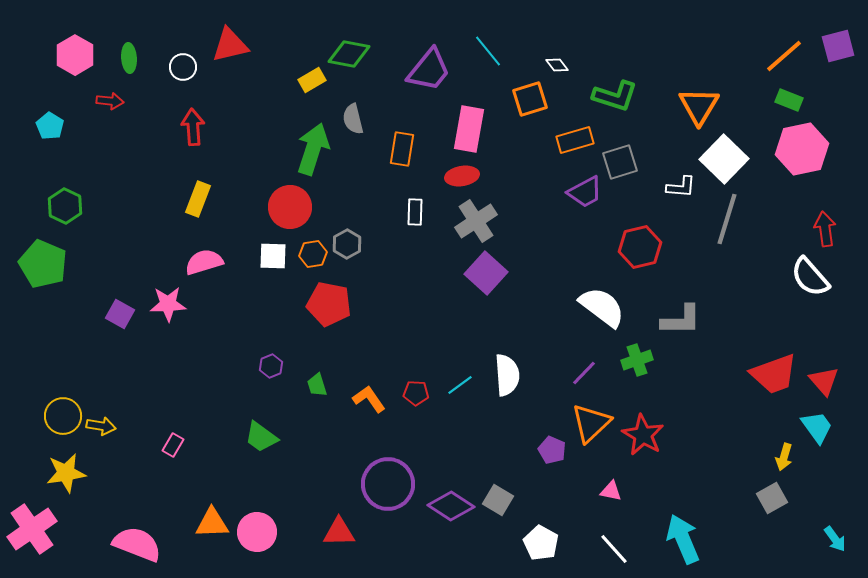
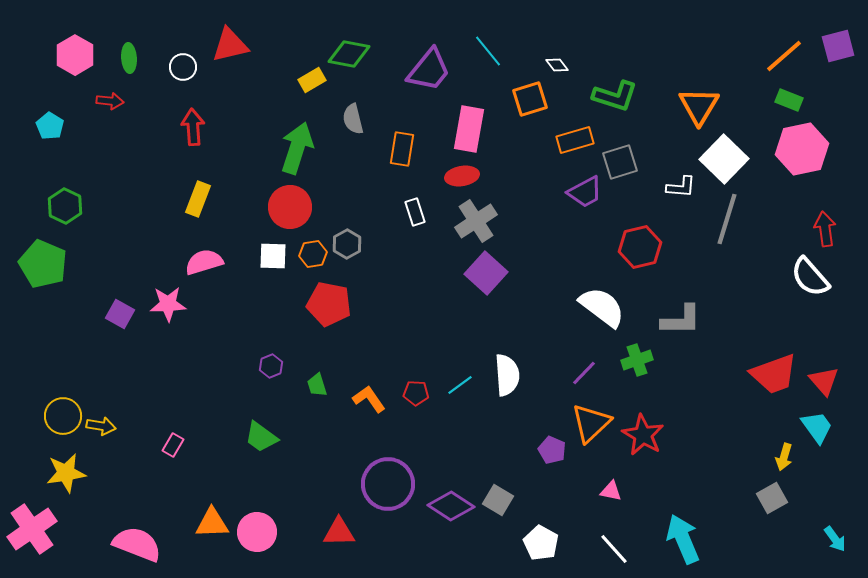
green arrow at (313, 149): moved 16 px left, 1 px up
white rectangle at (415, 212): rotated 20 degrees counterclockwise
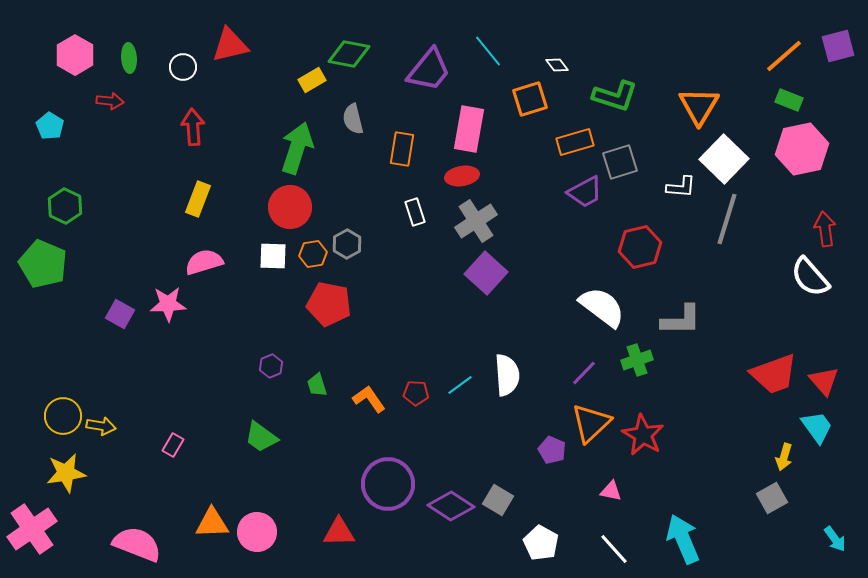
orange rectangle at (575, 140): moved 2 px down
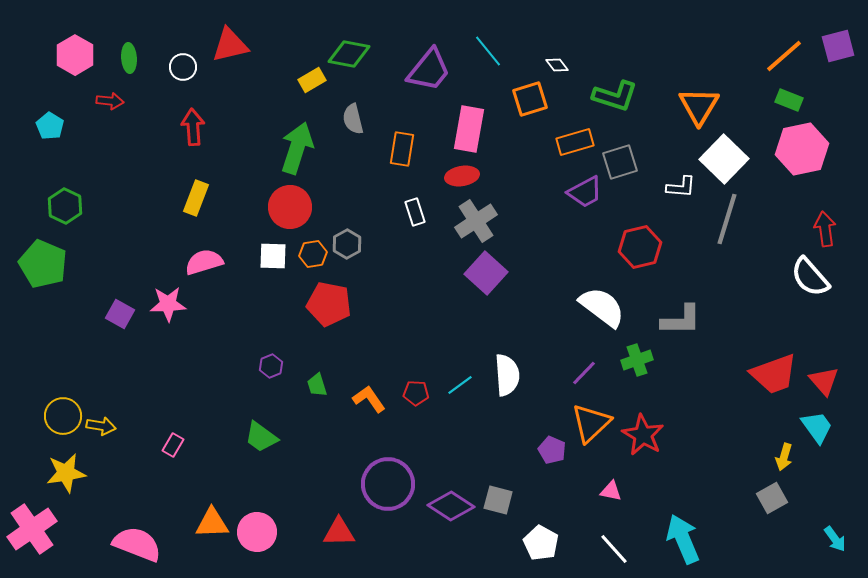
yellow rectangle at (198, 199): moved 2 px left, 1 px up
gray square at (498, 500): rotated 16 degrees counterclockwise
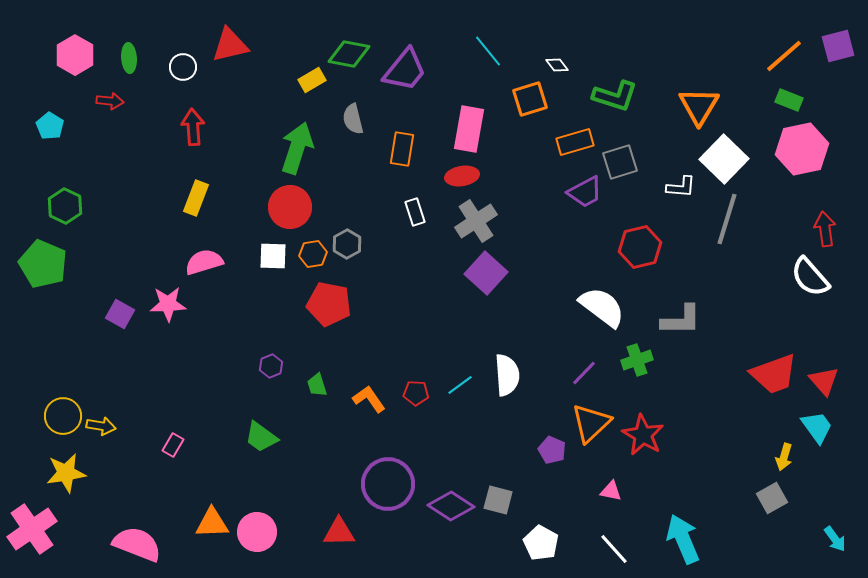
purple trapezoid at (429, 70): moved 24 px left
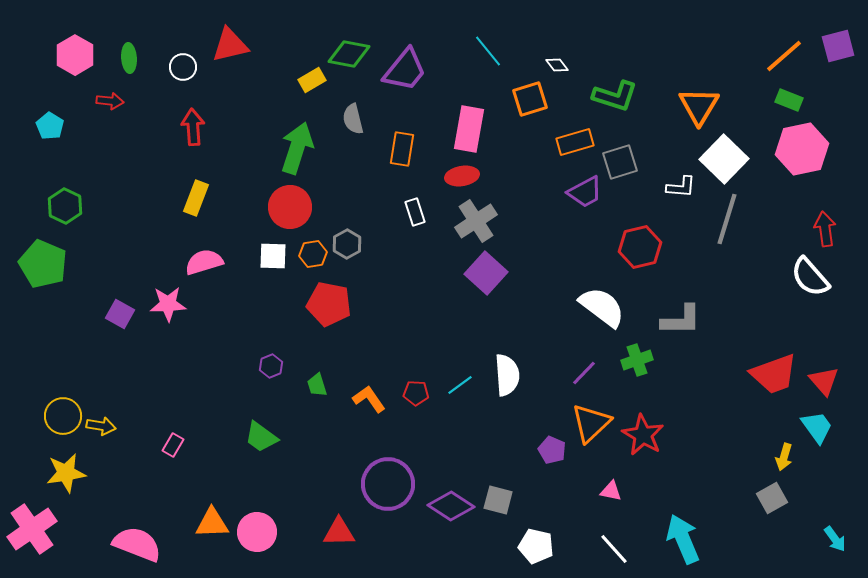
white pentagon at (541, 543): moved 5 px left, 3 px down; rotated 16 degrees counterclockwise
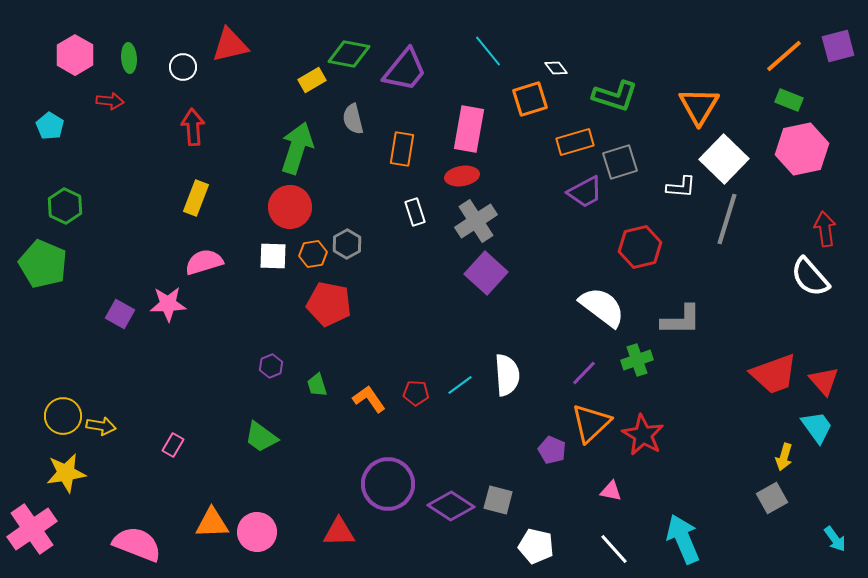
white diamond at (557, 65): moved 1 px left, 3 px down
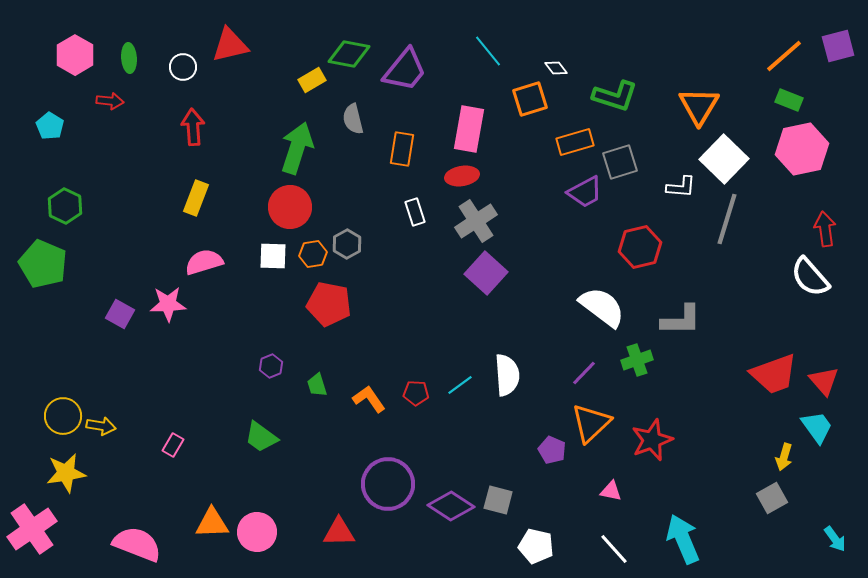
red star at (643, 435): moved 9 px right, 5 px down; rotated 21 degrees clockwise
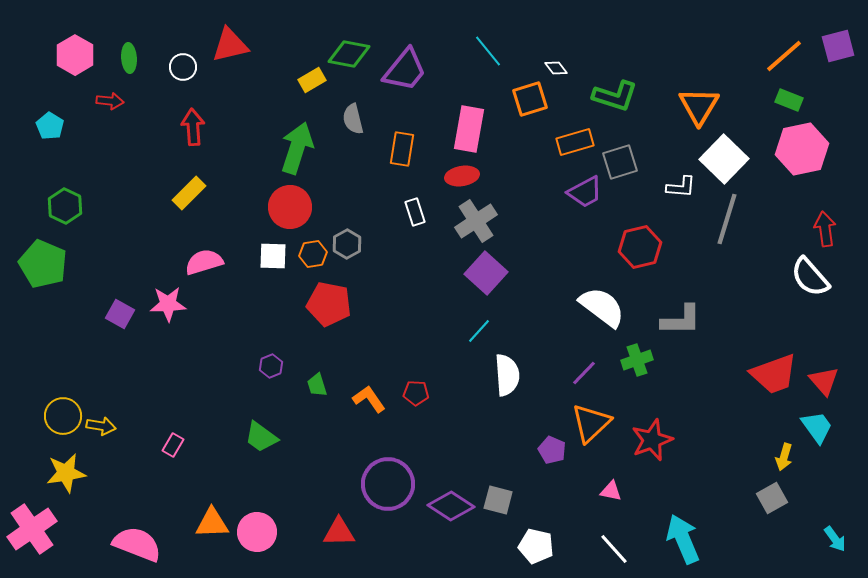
yellow rectangle at (196, 198): moved 7 px left, 5 px up; rotated 24 degrees clockwise
cyan line at (460, 385): moved 19 px right, 54 px up; rotated 12 degrees counterclockwise
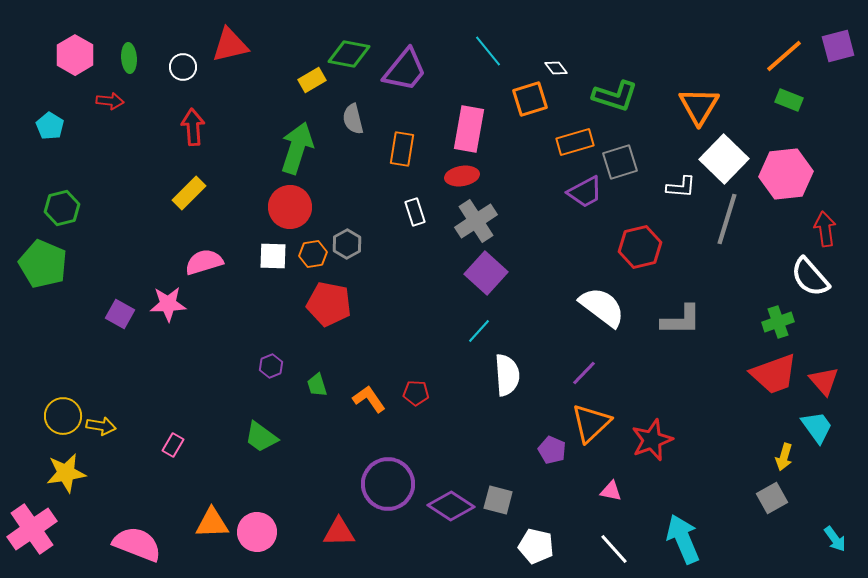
pink hexagon at (802, 149): moved 16 px left, 25 px down; rotated 6 degrees clockwise
green hexagon at (65, 206): moved 3 px left, 2 px down; rotated 20 degrees clockwise
green cross at (637, 360): moved 141 px right, 38 px up
